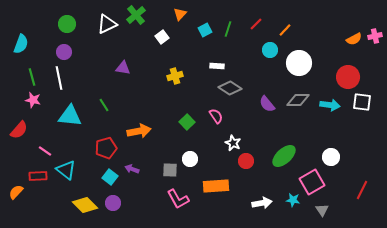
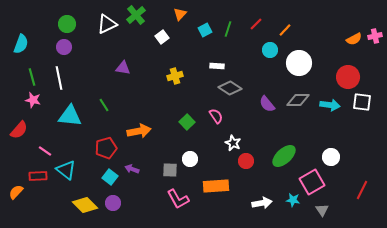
purple circle at (64, 52): moved 5 px up
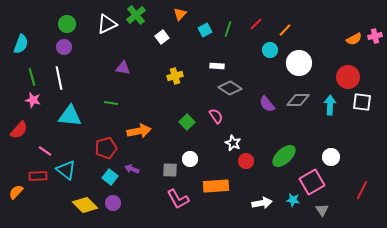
green line at (104, 105): moved 7 px right, 2 px up; rotated 48 degrees counterclockwise
cyan arrow at (330, 105): rotated 96 degrees counterclockwise
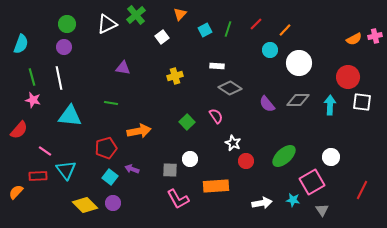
cyan triangle at (66, 170): rotated 15 degrees clockwise
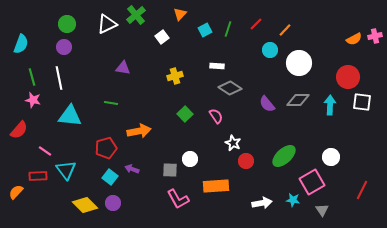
green square at (187, 122): moved 2 px left, 8 px up
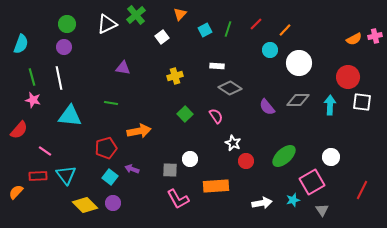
purple semicircle at (267, 104): moved 3 px down
cyan triangle at (66, 170): moved 5 px down
cyan star at (293, 200): rotated 24 degrees counterclockwise
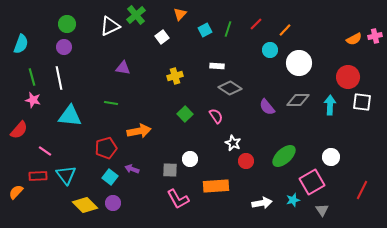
white triangle at (107, 24): moved 3 px right, 2 px down
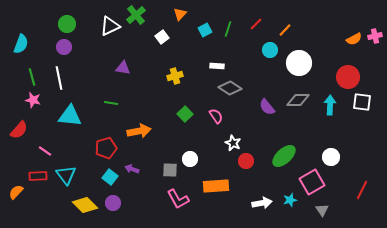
cyan star at (293, 200): moved 3 px left
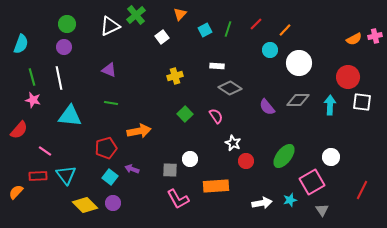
purple triangle at (123, 68): moved 14 px left, 2 px down; rotated 14 degrees clockwise
green ellipse at (284, 156): rotated 10 degrees counterclockwise
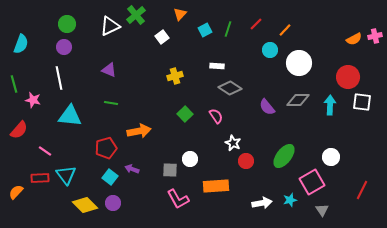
green line at (32, 77): moved 18 px left, 7 px down
red rectangle at (38, 176): moved 2 px right, 2 px down
